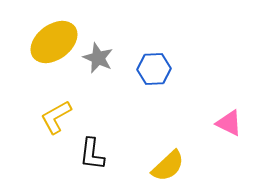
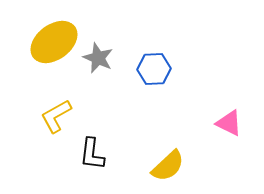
yellow L-shape: moved 1 px up
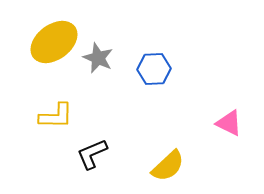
yellow L-shape: rotated 150 degrees counterclockwise
black L-shape: rotated 60 degrees clockwise
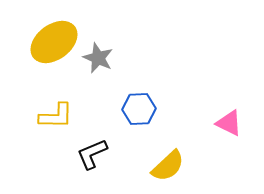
blue hexagon: moved 15 px left, 40 px down
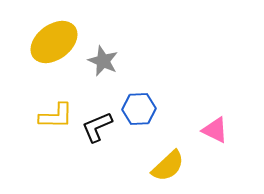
gray star: moved 5 px right, 3 px down
pink triangle: moved 14 px left, 7 px down
black L-shape: moved 5 px right, 27 px up
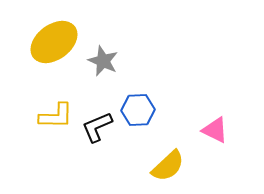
blue hexagon: moved 1 px left, 1 px down
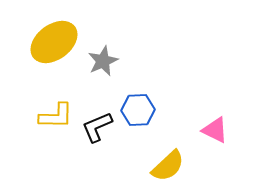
gray star: rotated 24 degrees clockwise
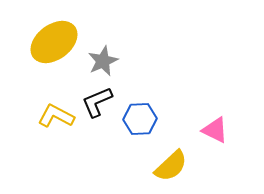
blue hexagon: moved 2 px right, 9 px down
yellow L-shape: rotated 153 degrees counterclockwise
black L-shape: moved 25 px up
yellow semicircle: moved 3 px right
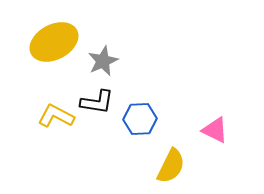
yellow ellipse: rotated 9 degrees clockwise
black L-shape: rotated 148 degrees counterclockwise
yellow semicircle: rotated 21 degrees counterclockwise
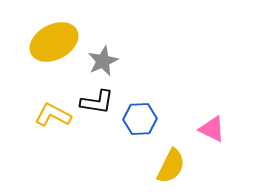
yellow L-shape: moved 3 px left, 1 px up
pink triangle: moved 3 px left, 1 px up
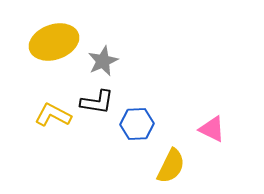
yellow ellipse: rotated 9 degrees clockwise
blue hexagon: moved 3 px left, 5 px down
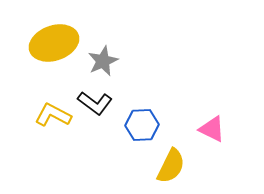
yellow ellipse: moved 1 px down
black L-shape: moved 2 px left, 1 px down; rotated 28 degrees clockwise
blue hexagon: moved 5 px right, 1 px down
